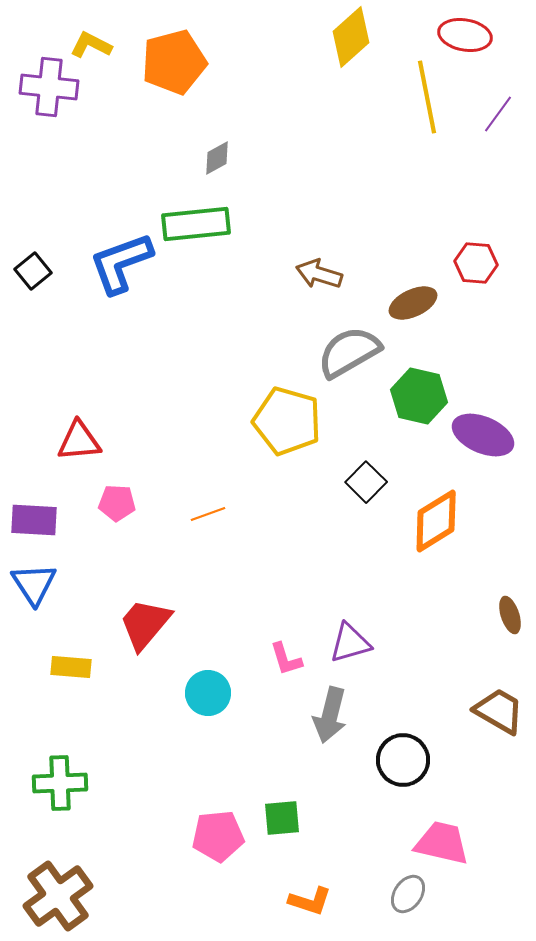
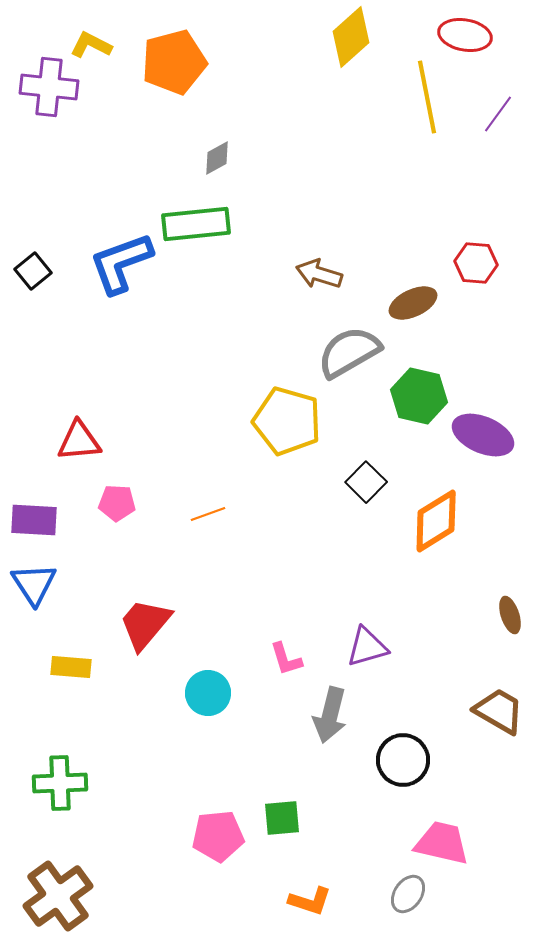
purple triangle at (350, 643): moved 17 px right, 4 px down
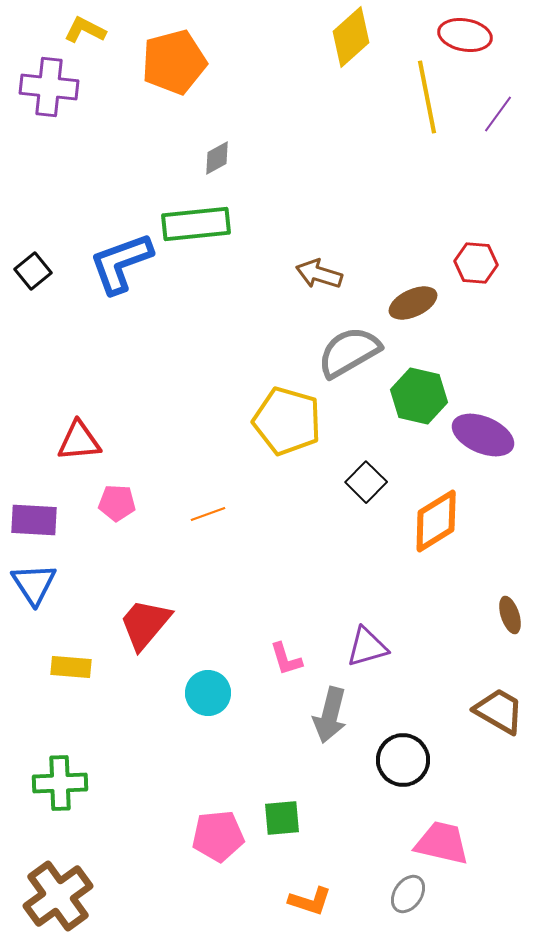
yellow L-shape at (91, 45): moved 6 px left, 15 px up
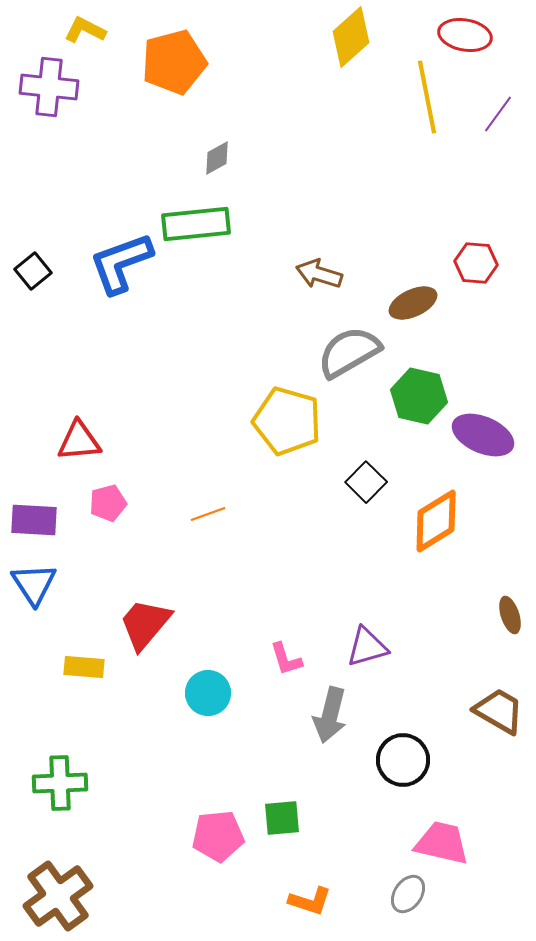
pink pentagon at (117, 503): moved 9 px left; rotated 18 degrees counterclockwise
yellow rectangle at (71, 667): moved 13 px right
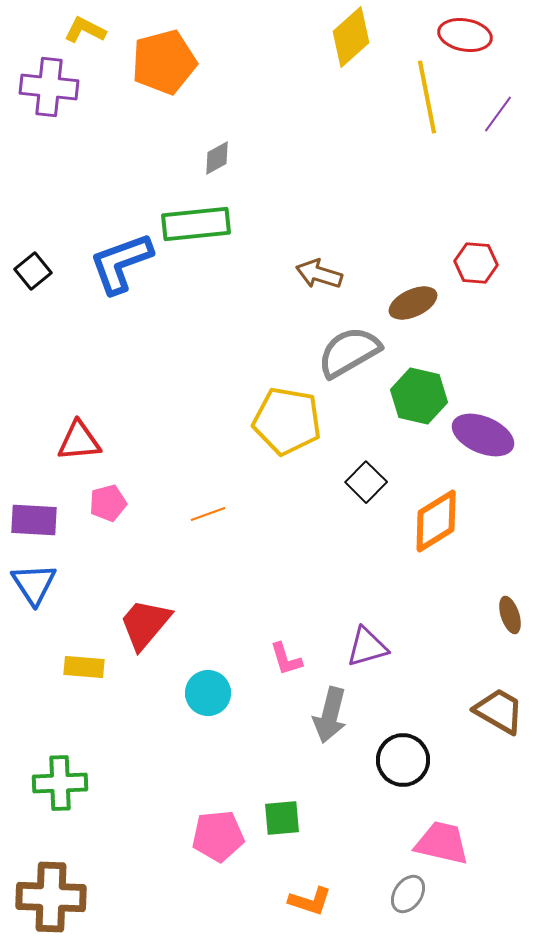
orange pentagon at (174, 62): moved 10 px left
yellow pentagon at (287, 421): rotated 6 degrees counterclockwise
brown cross at (58, 896): moved 7 px left, 1 px down; rotated 38 degrees clockwise
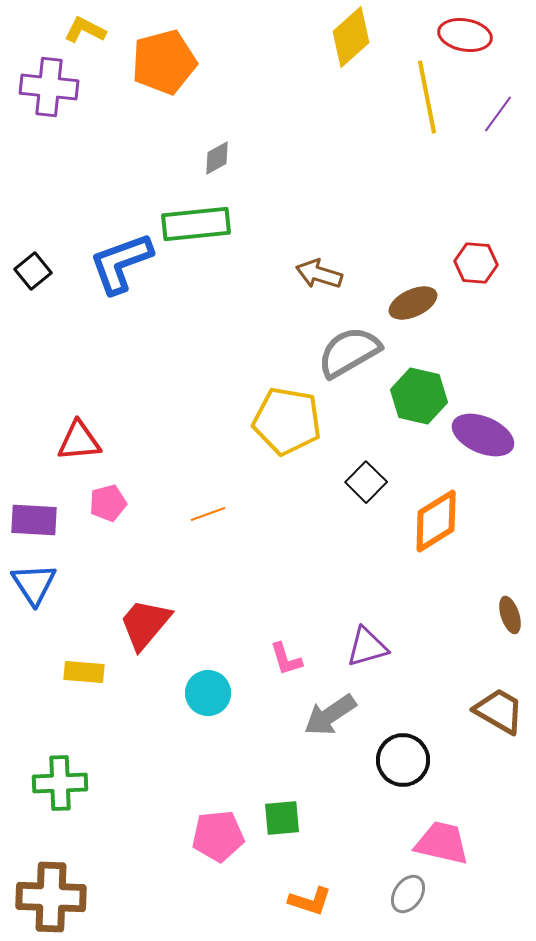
yellow rectangle at (84, 667): moved 5 px down
gray arrow at (330, 715): rotated 42 degrees clockwise
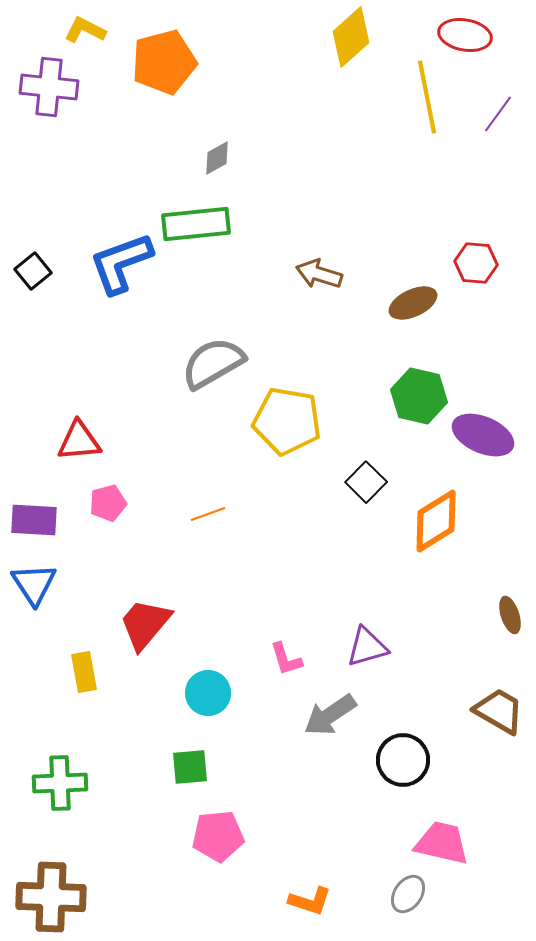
gray semicircle at (349, 352): moved 136 px left, 11 px down
yellow rectangle at (84, 672): rotated 75 degrees clockwise
green square at (282, 818): moved 92 px left, 51 px up
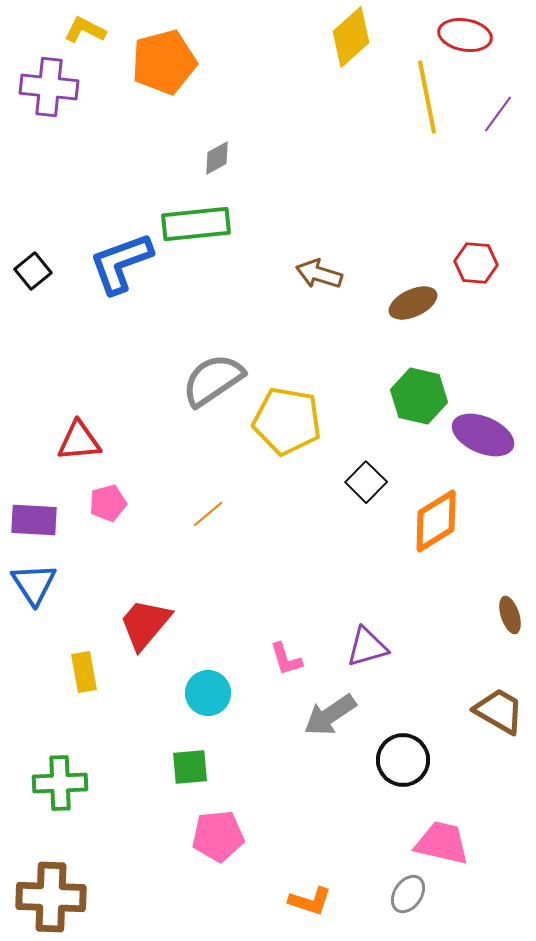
gray semicircle at (213, 363): moved 17 px down; rotated 4 degrees counterclockwise
orange line at (208, 514): rotated 20 degrees counterclockwise
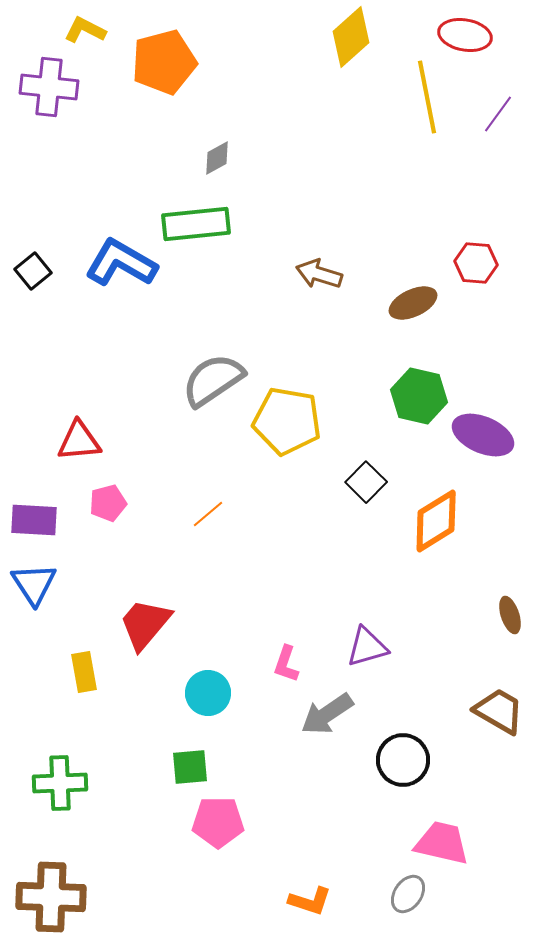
blue L-shape at (121, 263): rotated 50 degrees clockwise
pink L-shape at (286, 659): moved 5 px down; rotated 36 degrees clockwise
gray arrow at (330, 715): moved 3 px left, 1 px up
pink pentagon at (218, 836): moved 14 px up; rotated 6 degrees clockwise
